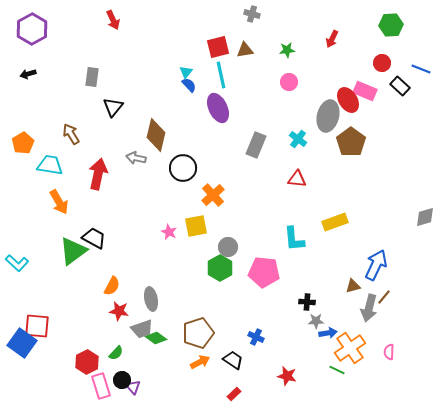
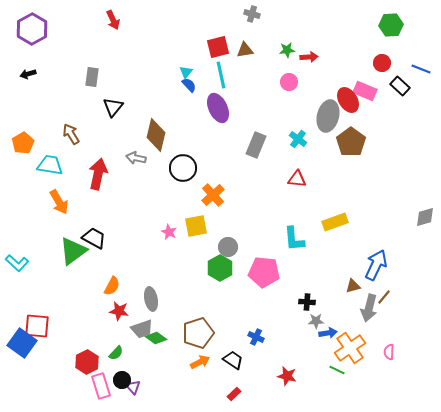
red arrow at (332, 39): moved 23 px left, 18 px down; rotated 120 degrees counterclockwise
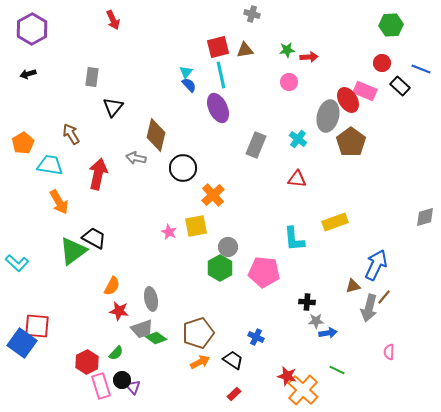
orange cross at (350, 348): moved 47 px left, 42 px down; rotated 12 degrees counterclockwise
